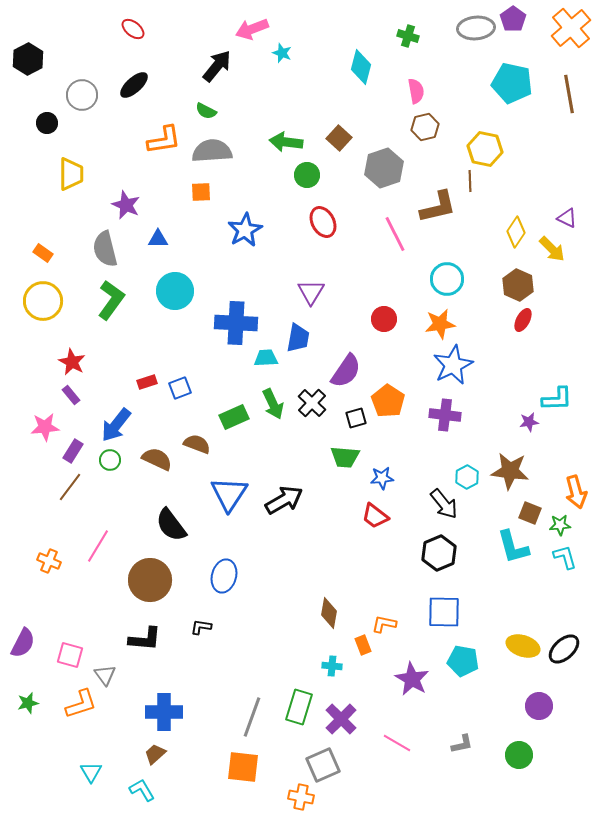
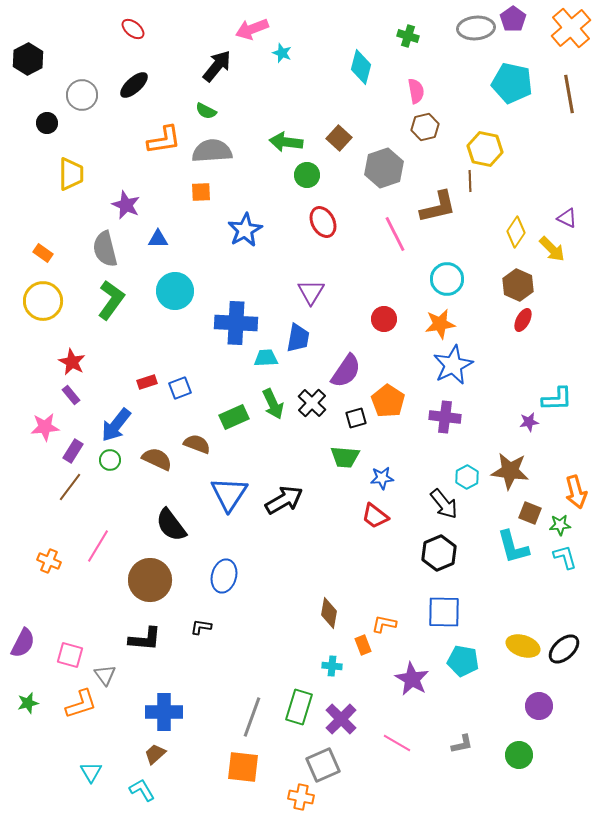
purple cross at (445, 415): moved 2 px down
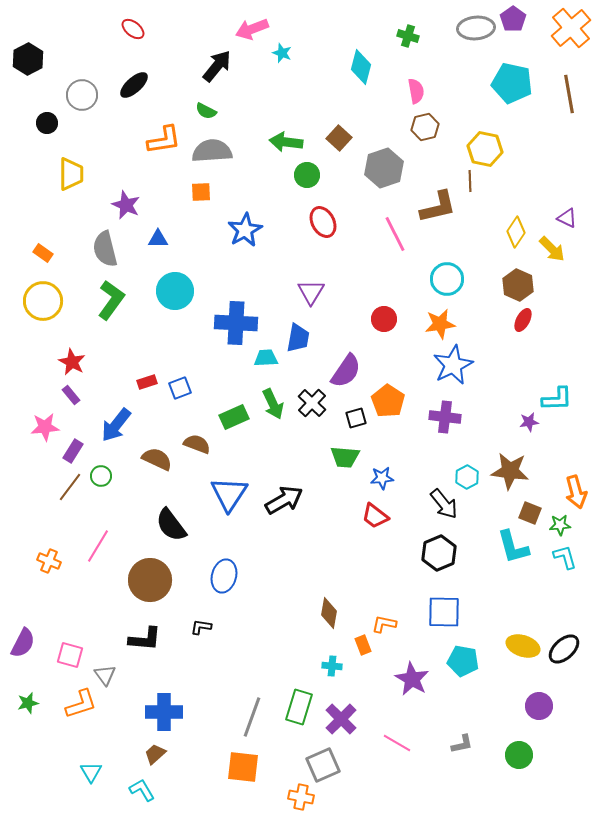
green circle at (110, 460): moved 9 px left, 16 px down
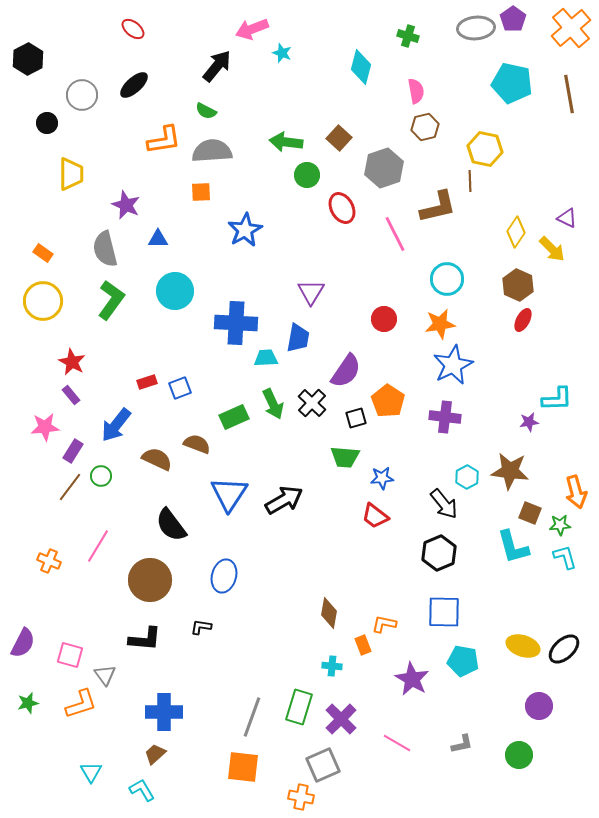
red ellipse at (323, 222): moved 19 px right, 14 px up
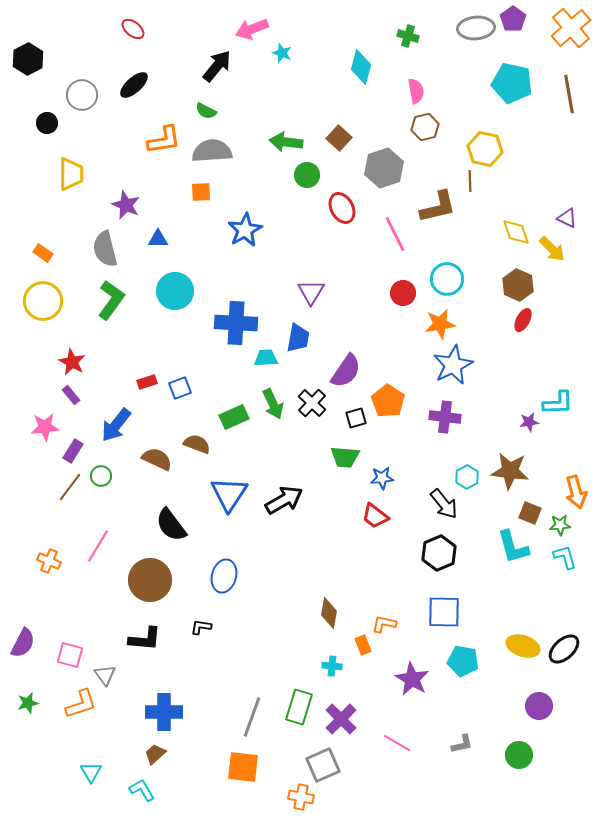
yellow diamond at (516, 232): rotated 52 degrees counterclockwise
red circle at (384, 319): moved 19 px right, 26 px up
cyan L-shape at (557, 399): moved 1 px right, 4 px down
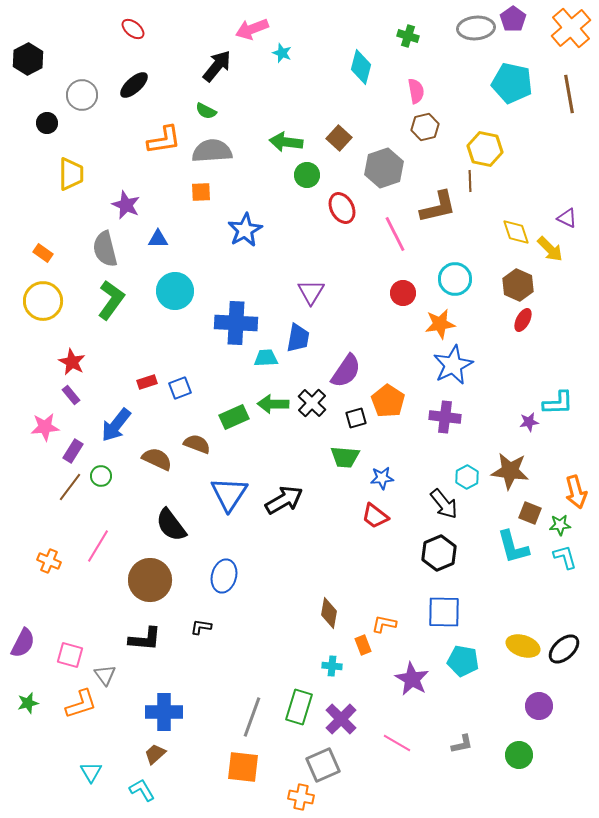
yellow arrow at (552, 249): moved 2 px left
cyan circle at (447, 279): moved 8 px right
green arrow at (273, 404): rotated 116 degrees clockwise
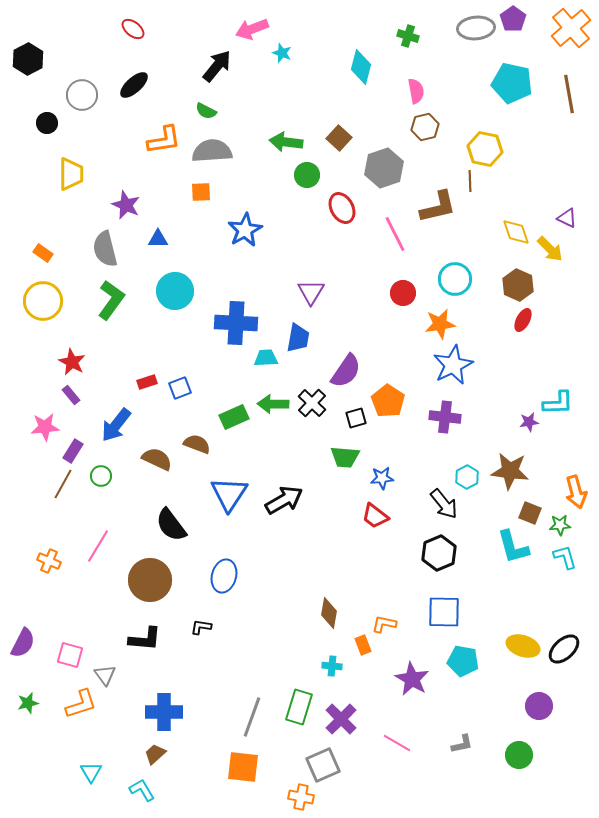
brown line at (70, 487): moved 7 px left, 3 px up; rotated 8 degrees counterclockwise
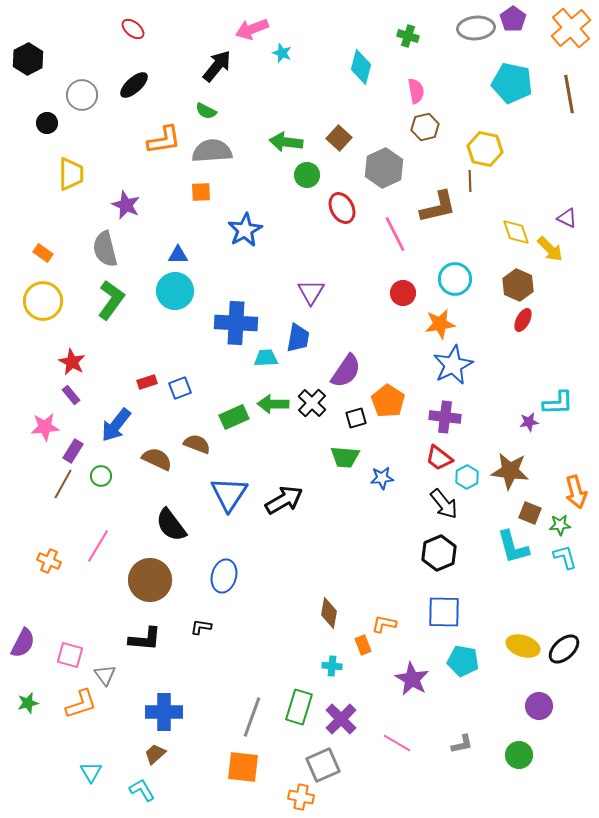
gray hexagon at (384, 168): rotated 6 degrees counterclockwise
blue triangle at (158, 239): moved 20 px right, 16 px down
red trapezoid at (375, 516): moved 64 px right, 58 px up
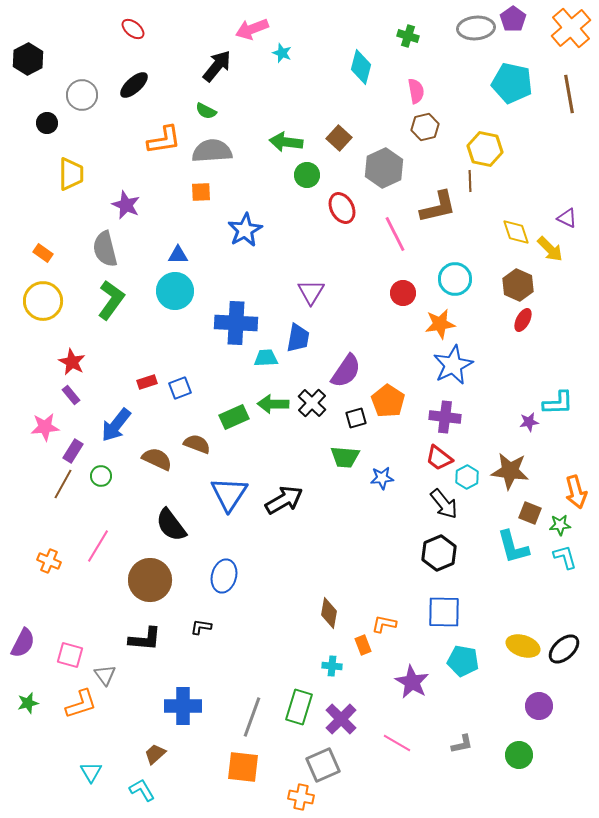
purple star at (412, 679): moved 3 px down
blue cross at (164, 712): moved 19 px right, 6 px up
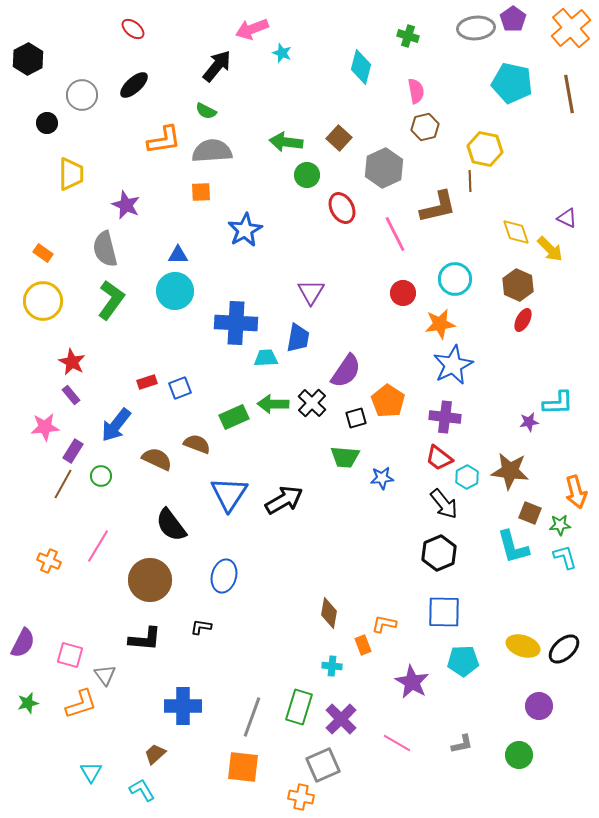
cyan pentagon at (463, 661): rotated 12 degrees counterclockwise
